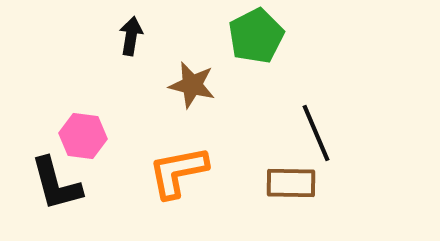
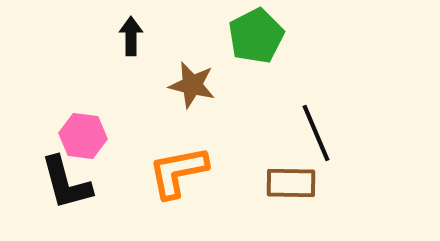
black arrow: rotated 9 degrees counterclockwise
black L-shape: moved 10 px right, 1 px up
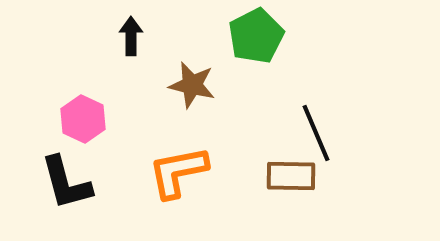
pink hexagon: moved 17 px up; rotated 18 degrees clockwise
brown rectangle: moved 7 px up
